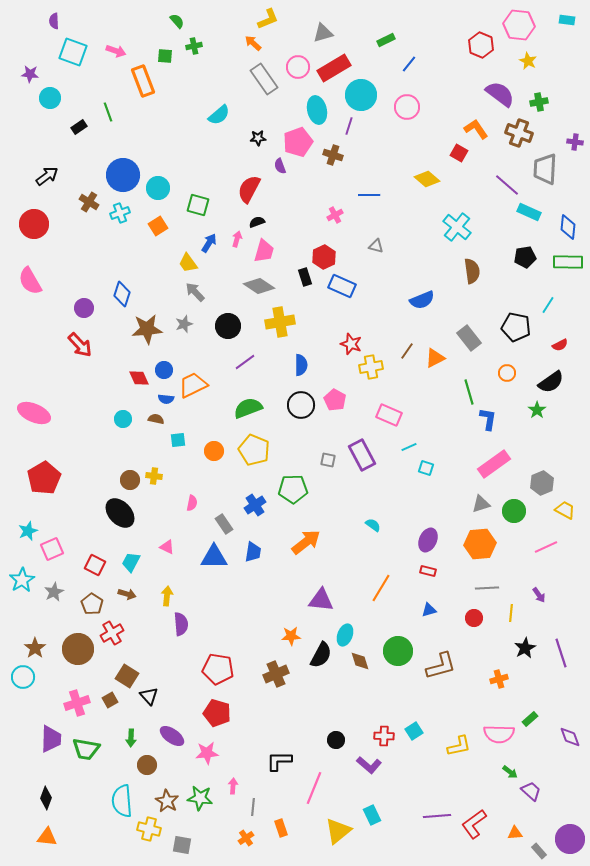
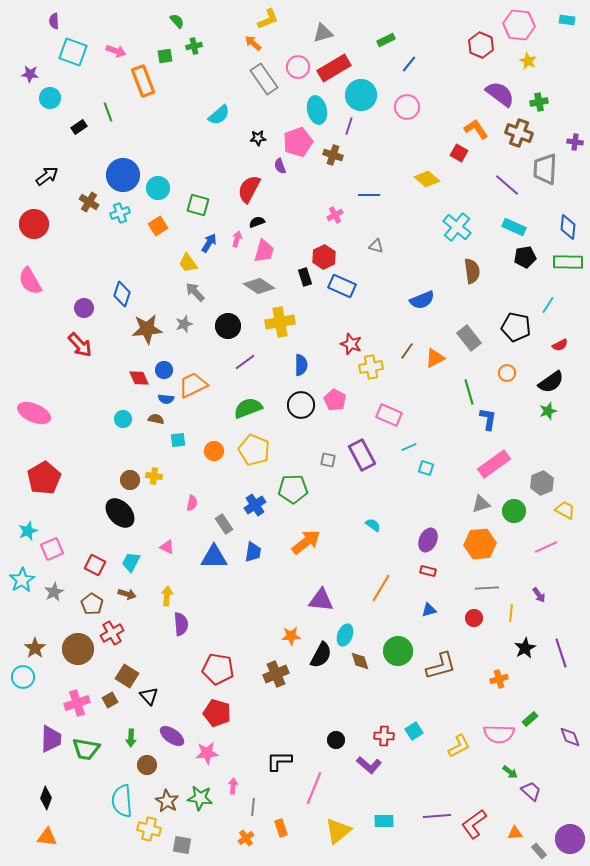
green square at (165, 56): rotated 14 degrees counterclockwise
cyan rectangle at (529, 212): moved 15 px left, 15 px down
green star at (537, 410): moved 11 px right, 1 px down; rotated 18 degrees clockwise
yellow L-shape at (459, 746): rotated 15 degrees counterclockwise
cyan rectangle at (372, 815): moved 12 px right, 6 px down; rotated 66 degrees counterclockwise
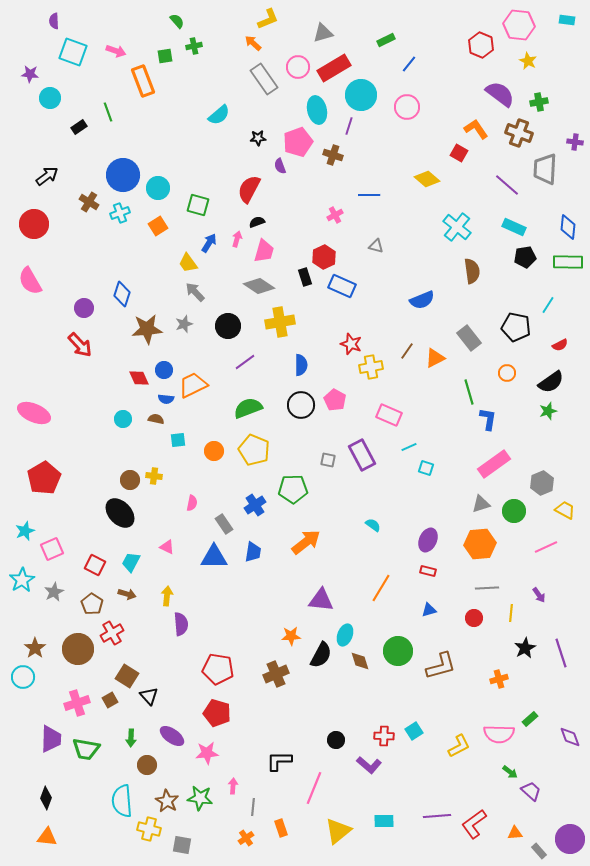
cyan star at (28, 531): moved 3 px left
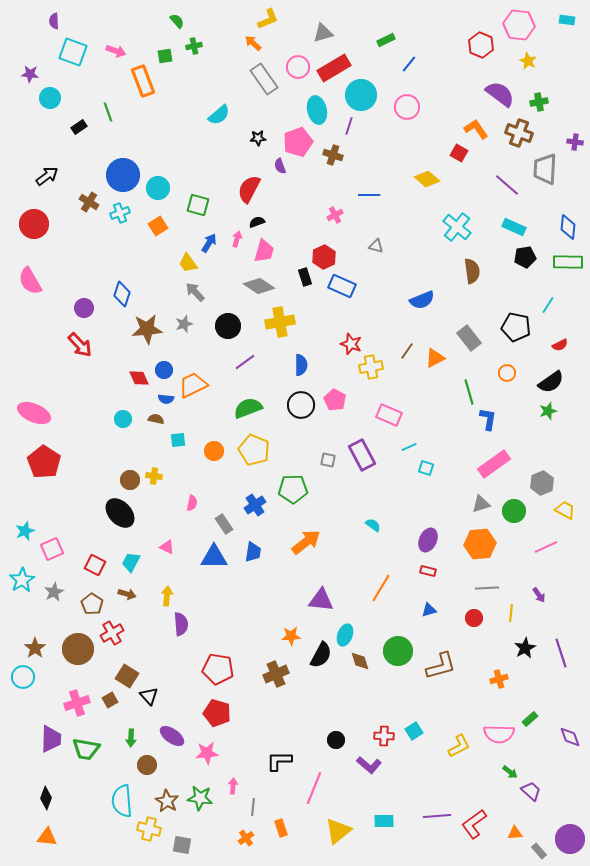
red pentagon at (44, 478): moved 16 px up; rotated 8 degrees counterclockwise
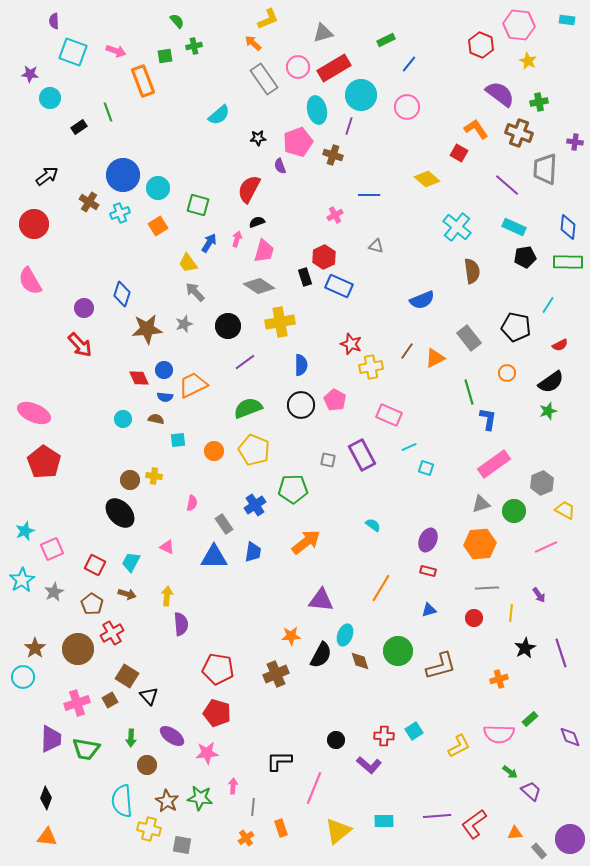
blue rectangle at (342, 286): moved 3 px left
blue semicircle at (166, 399): moved 1 px left, 2 px up
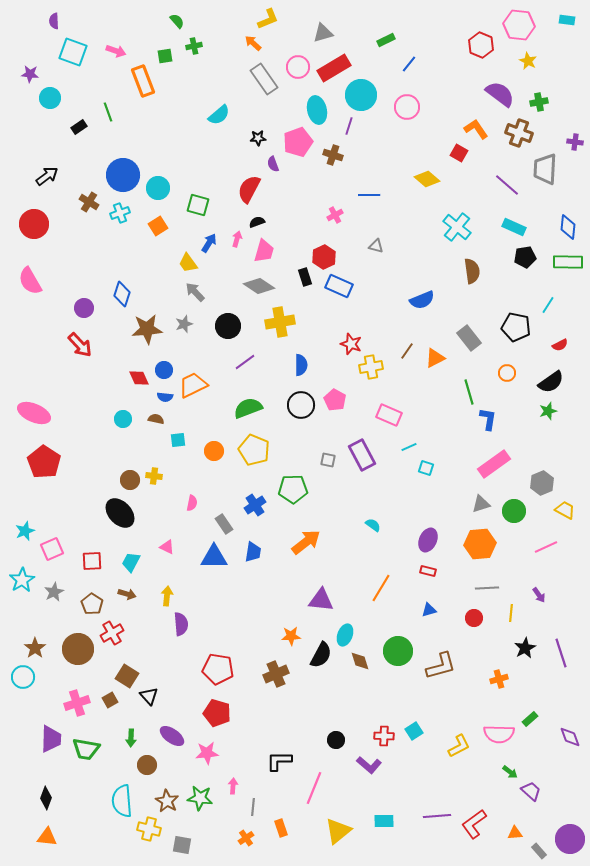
purple semicircle at (280, 166): moved 7 px left, 2 px up
red square at (95, 565): moved 3 px left, 4 px up; rotated 30 degrees counterclockwise
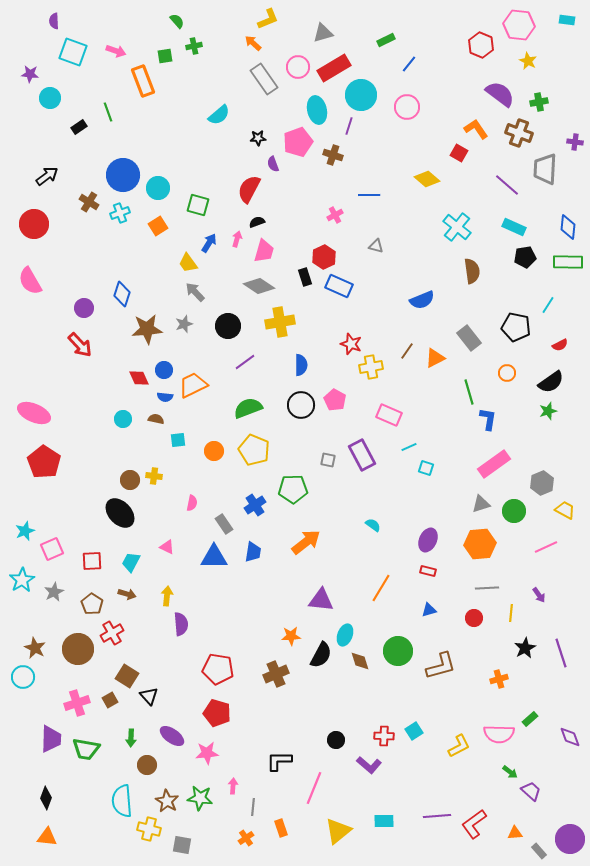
brown star at (35, 648): rotated 10 degrees counterclockwise
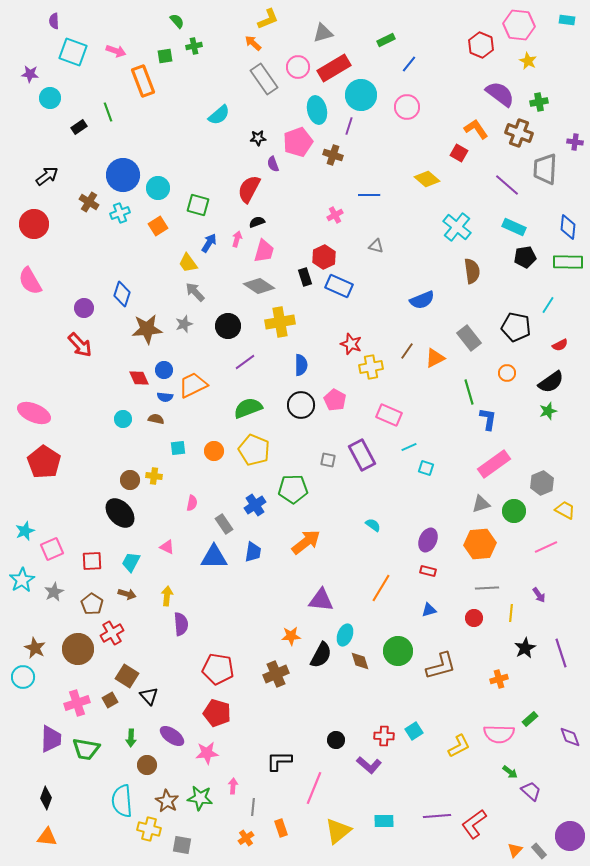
cyan square at (178, 440): moved 8 px down
orange triangle at (515, 833): moved 17 px down; rotated 42 degrees counterclockwise
purple circle at (570, 839): moved 3 px up
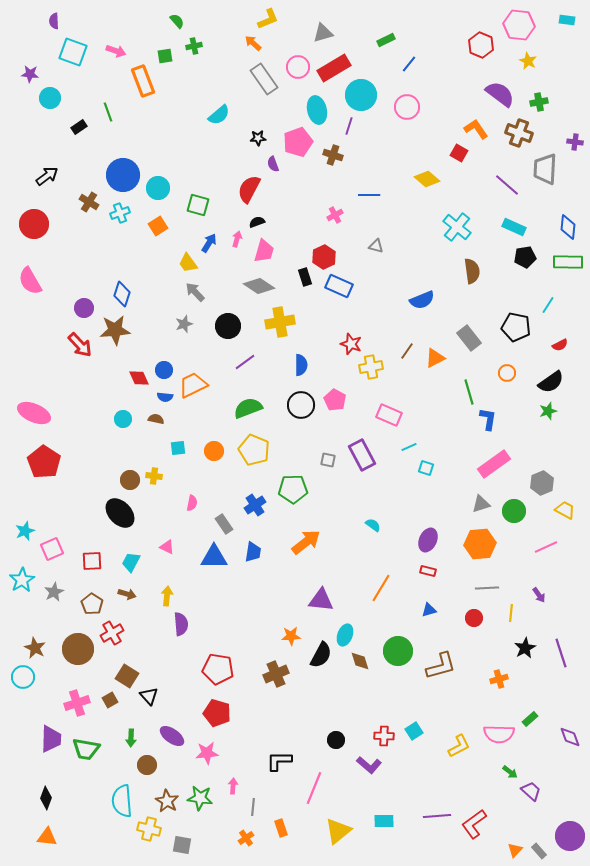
brown star at (147, 329): moved 32 px left, 1 px down
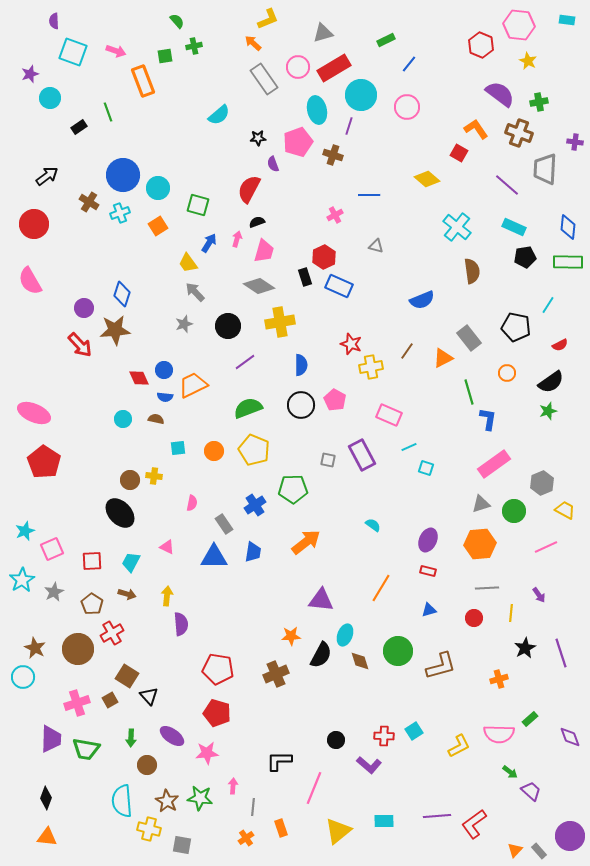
purple star at (30, 74): rotated 24 degrees counterclockwise
orange triangle at (435, 358): moved 8 px right
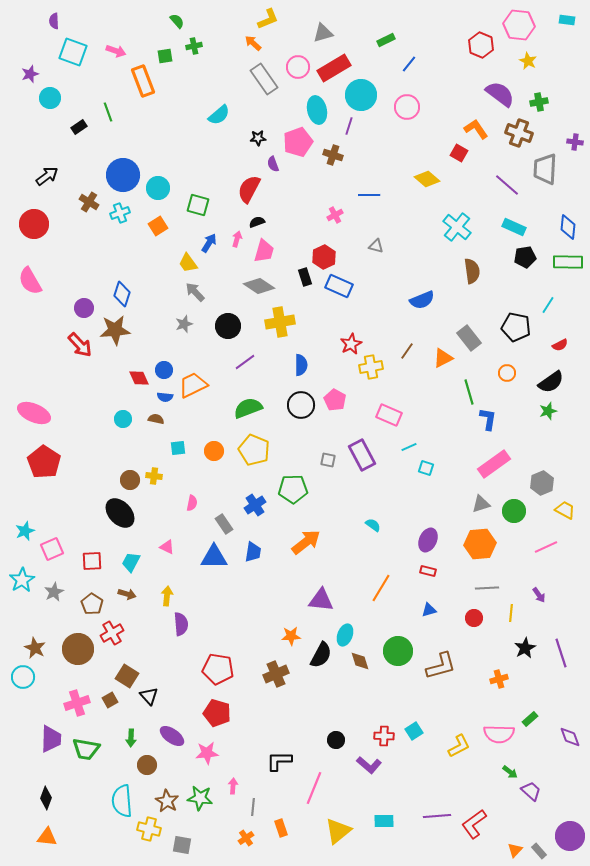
red star at (351, 344): rotated 25 degrees clockwise
